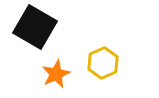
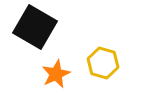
yellow hexagon: rotated 20 degrees counterclockwise
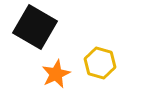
yellow hexagon: moved 3 px left
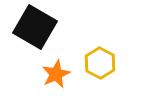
yellow hexagon: rotated 12 degrees clockwise
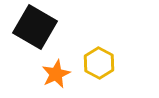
yellow hexagon: moved 1 px left
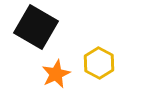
black square: moved 1 px right
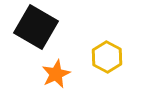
yellow hexagon: moved 8 px right, 6 px up
